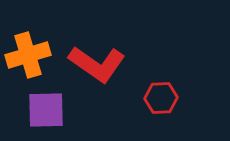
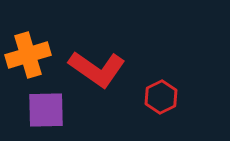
red L-shape: moved 5 px down
red hexagon: moved 1 px up; rotated 24 degrees counterclockwise
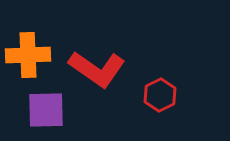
orange cross: rotated 15 degrees clockwise
red hexagon: moved 1 px left, 2 px up
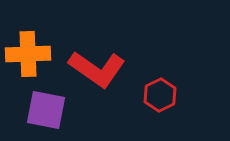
orange cross: moved 1 px up
purple square: rotated 12 degrees clockwise
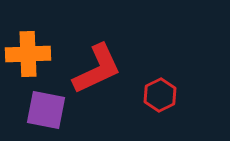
red L-shape: rotated 60 degrees counterclockwise
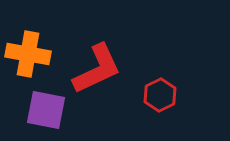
orange cross: rotated 12 degrees clockwise
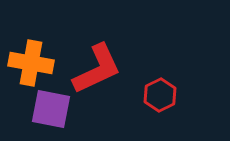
orange cross: moved 3 px right, 9 px down
purple square: moved 5 px right, 1 px up
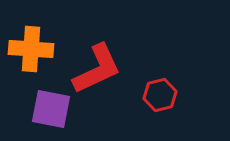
orange cross: moved 14 px up; rotated 6 degrees counterclockwise
red hexagon: rotated 12 degrees clockwise
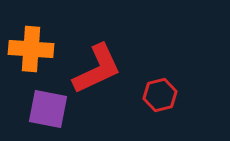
purple square: moved 3 px left
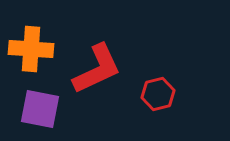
red hexagon: moved 2 px left, 1 px up
purple square: moved 8 px left
